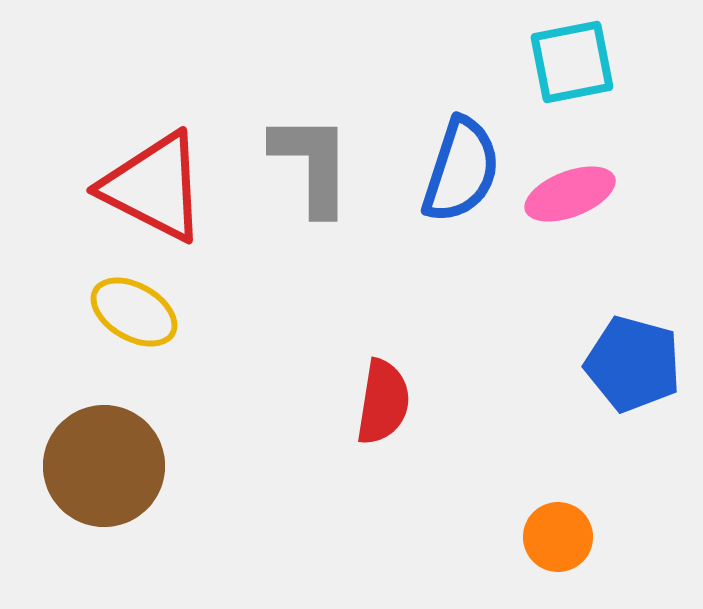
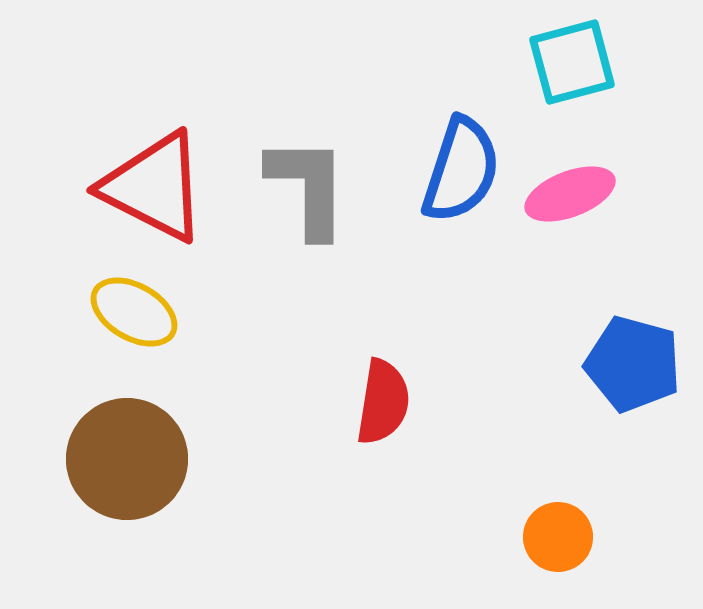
cyan square: rotated 4 degrees counterclockwise
gray L-shape: moved 4 px left, 23 px down
brown circle: moved 23 px right, 7 px up
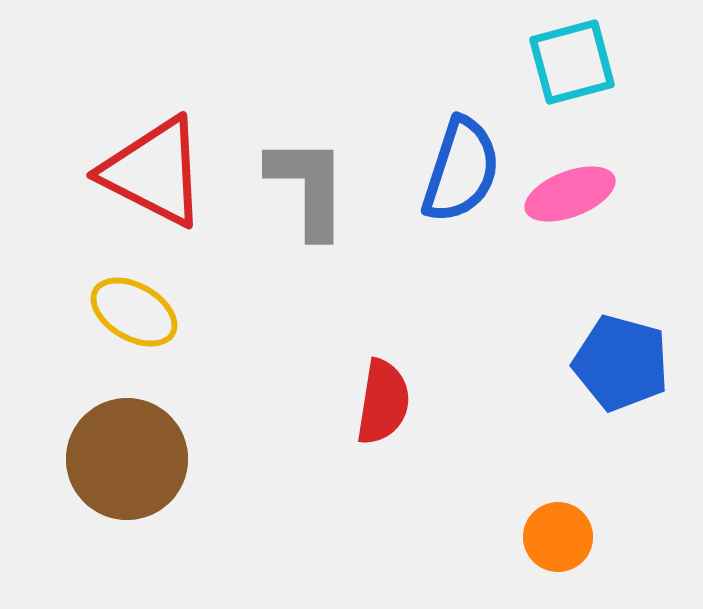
red triangle: moved 15 px up
blue pentagon: moved 12 px left, 1 px up
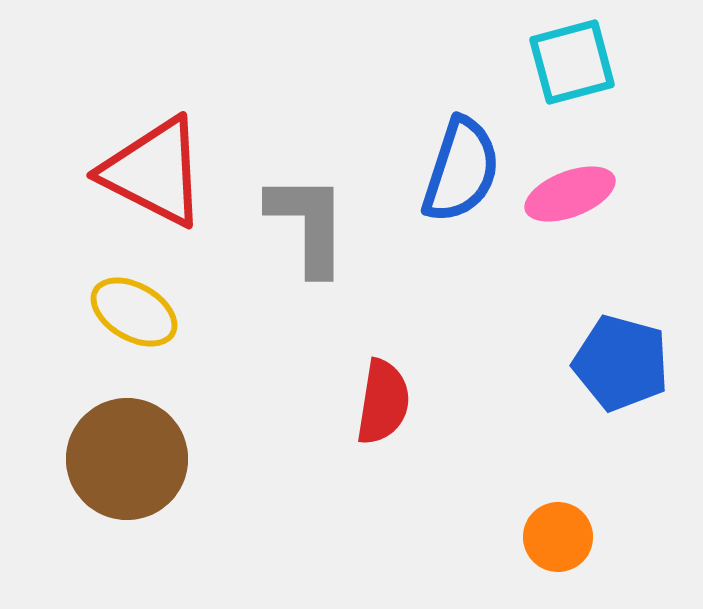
gray L-shape: moved 37 px down
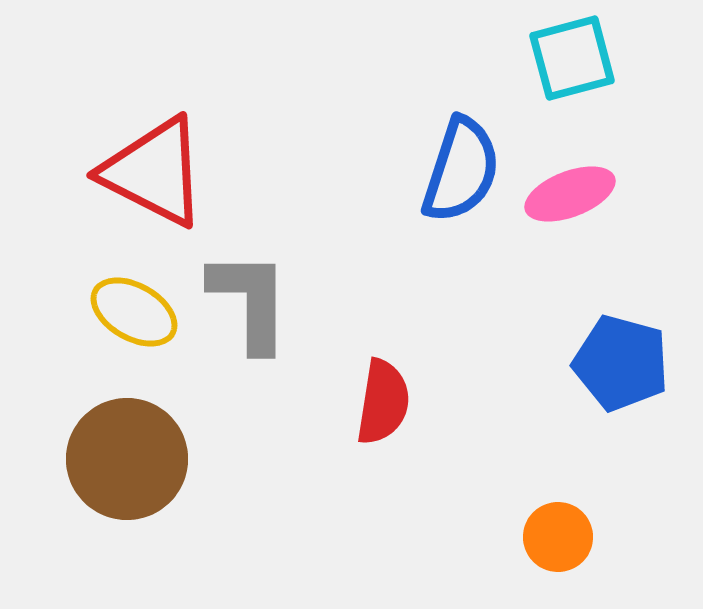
cyan square: moved 4 px up
gray L-shape: moved 58 px left, 77 px down
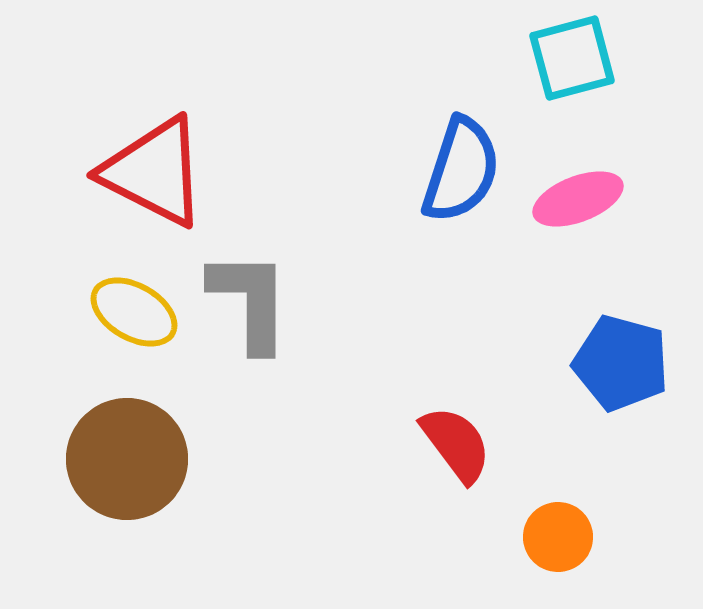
pink ellipse: moved 8 px right, 5 px down
red semicircle: moved 73 px right, 42 px down; rotated 46 degrees counterclockwise
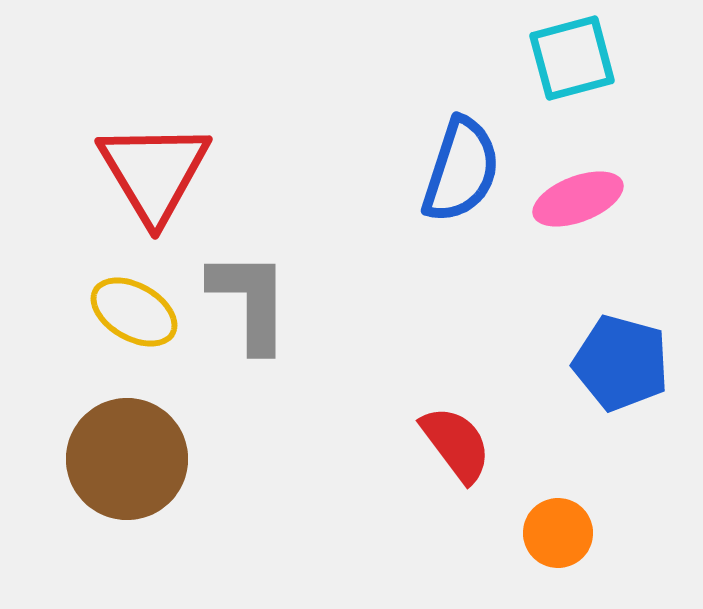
red triangle: rotated 32 degrees clockwise
orange circle: moved 4 px up
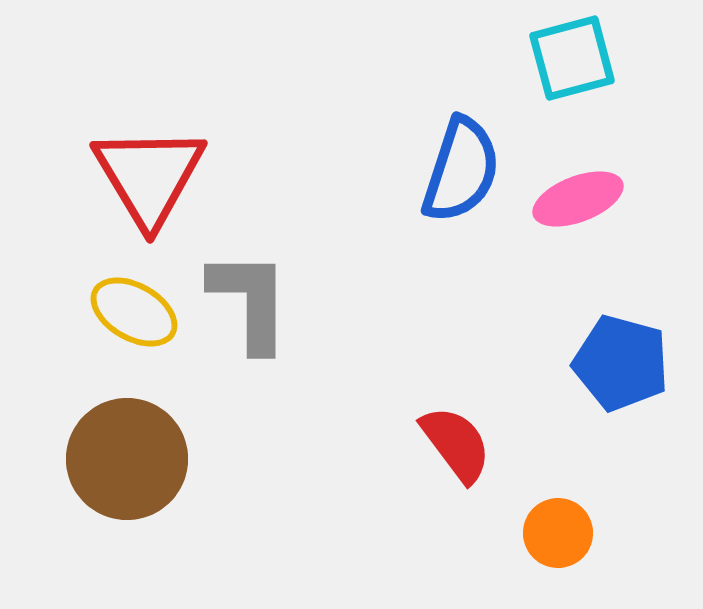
red triangle: moved 5 px left, 4 px down
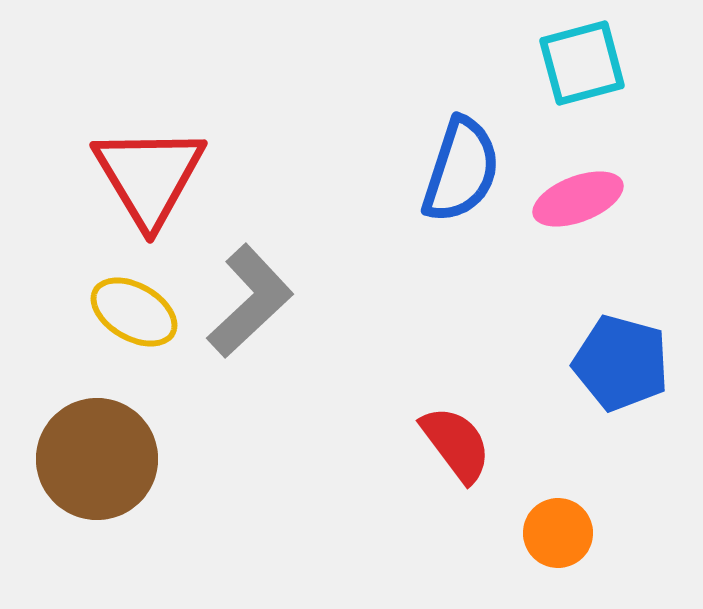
cyan square: moved 10 px right, 5 px down
gray L-shape: rotated 47 degrees clockwise
brown circle: moved 30 px left
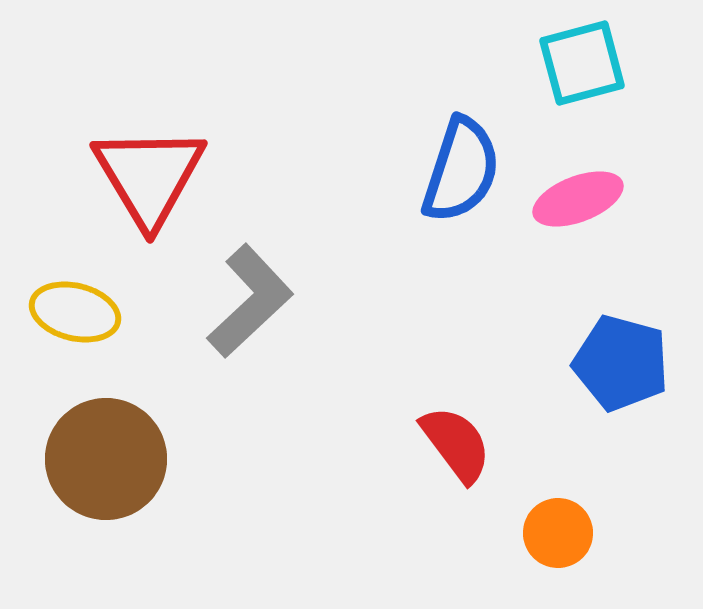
yellow ellipse: moved 59 px left; rotated 16 degrees counterclockwise
brown circle: moved 9 px right
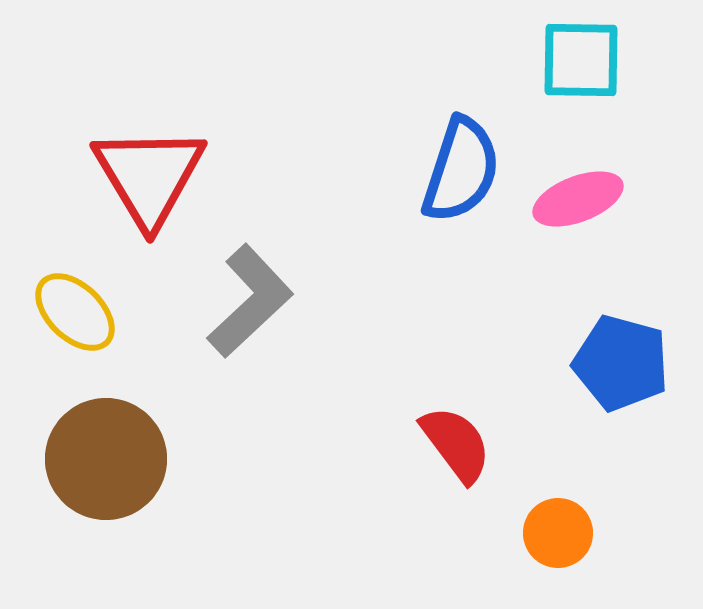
cyan square: moved 1 px left, 3 px up; rotated 16 degrees clockwise
yellow ellipse: rotated 30 degrees clockwise
